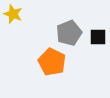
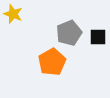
orange pentagon: rotated 16 degrees clockwise
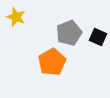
yellow star: moved 3 px right, 3 px down
black square: rotated 24 degrees clockwise
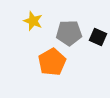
yellow star: moved 17 px right, 4 px down
gray pentagon: rotated 20 degrees clockwise
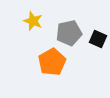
gray pentagon: rotated 10 degrees counterclockwise
black square: moved 2 px down
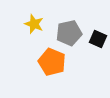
yellow star: moved 1 px right, 3 px down
orange pentagon: rotated 20 degrees counterclockwise
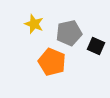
black square: moved 2 px left, 7 px down
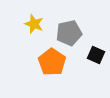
black square: moved 9 px down
orange pentagon: rotated 12 degrees clockwise
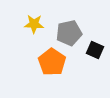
yellow star: rotated 18 degrees counterclockwise
black square: moved 1 px left, 5 px up
